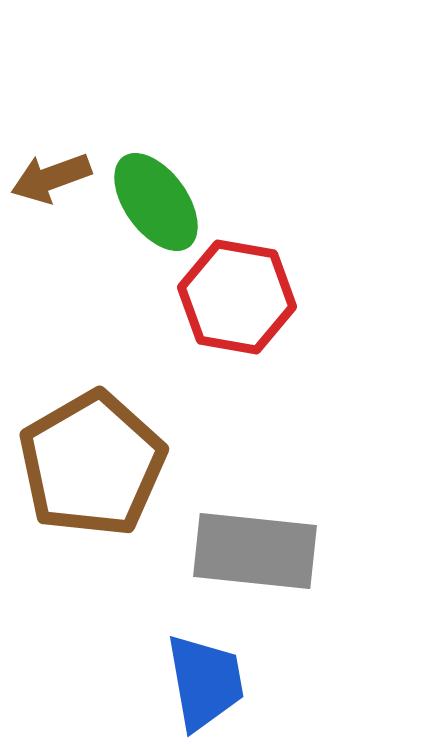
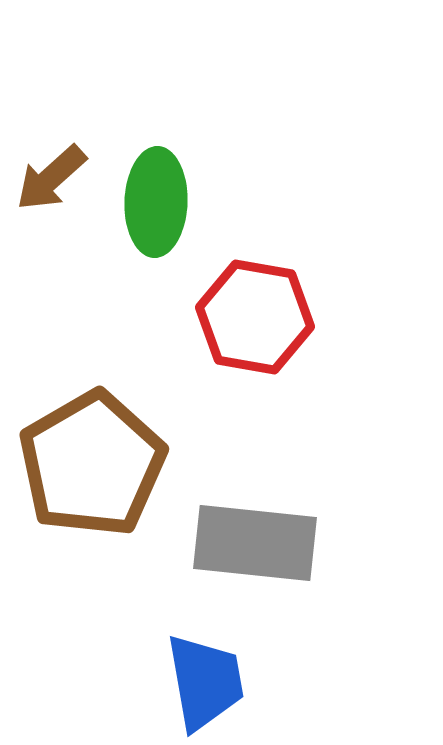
brown arrow: rotated 22 degrees counterclockwise
green ellipse: rotated 38 degrees clockwise
red hexagon: moved 18 px right, 20 px down
gray rectangle: moved 8 px up
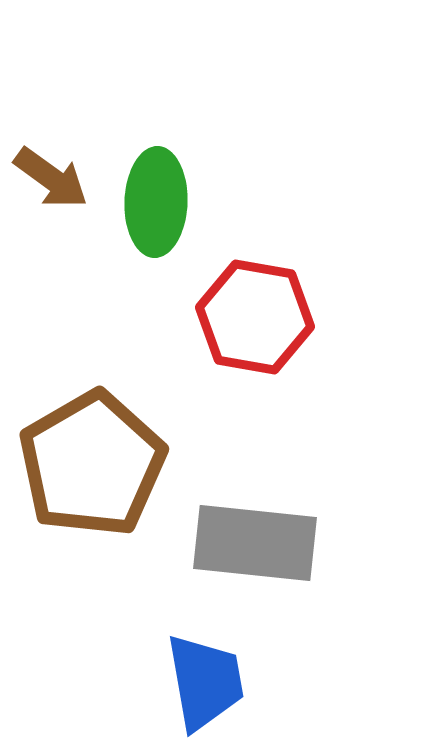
brown arrow: rotated 102 degrees counterclockwise
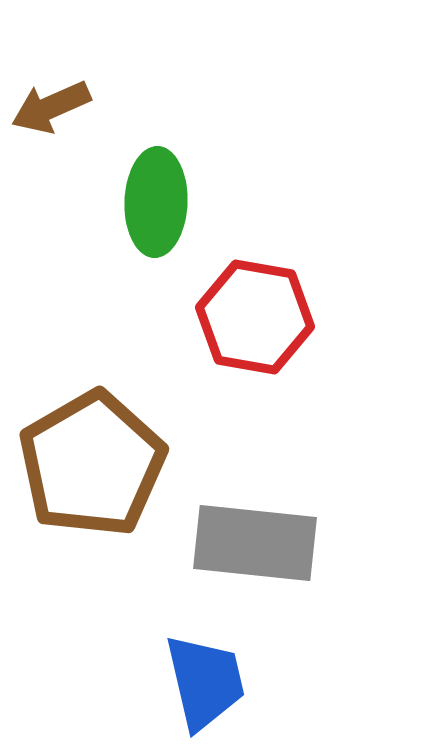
brown arrow: moved 71 px up; rotated 120 degrees clockwise
blue trapezoid: rotated 3 degrees counterclockwise
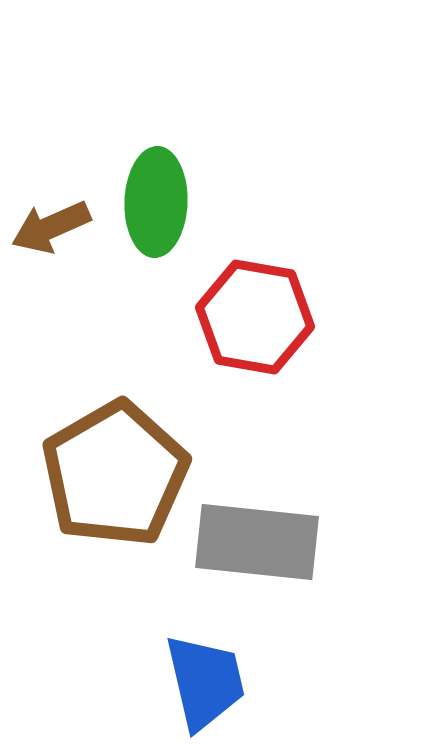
brown arrow: moved 120 px down
brown pentagon: moved 23 px right, 10 px down
gray rectangle: moved 2 px right, 1 px up
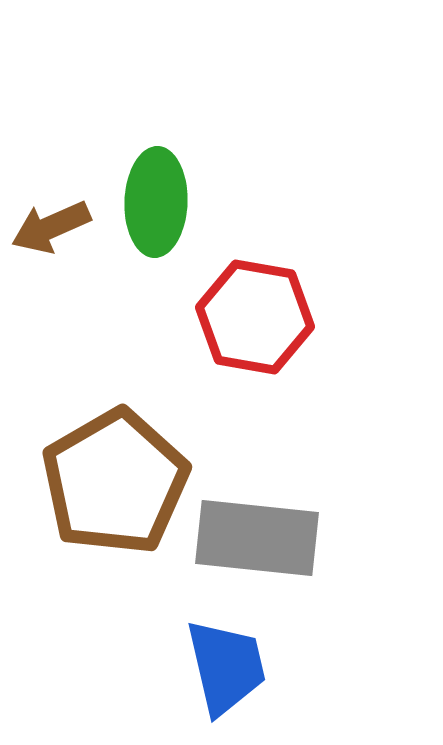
brown pentagon: moved 8 px down
gray rectangle: moved 4 px up
blue trapezoid: moved 21 px right, 15 px up
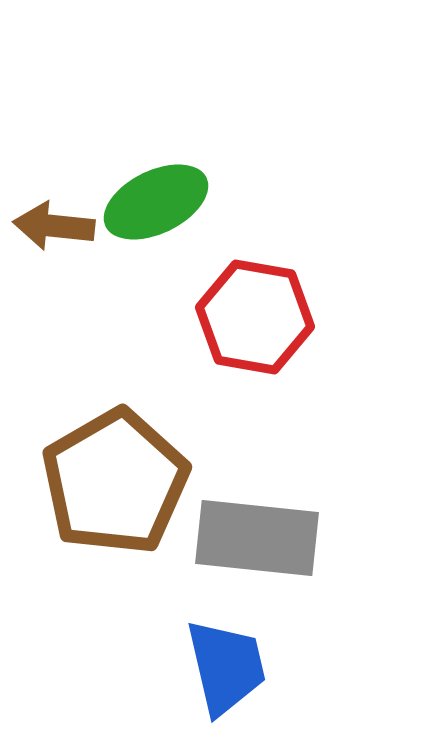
green ellipse: rotated 62 degrees clockwise
brown arrow: moved 3 px right, 1 px up; rotated 30 degrees clockwise
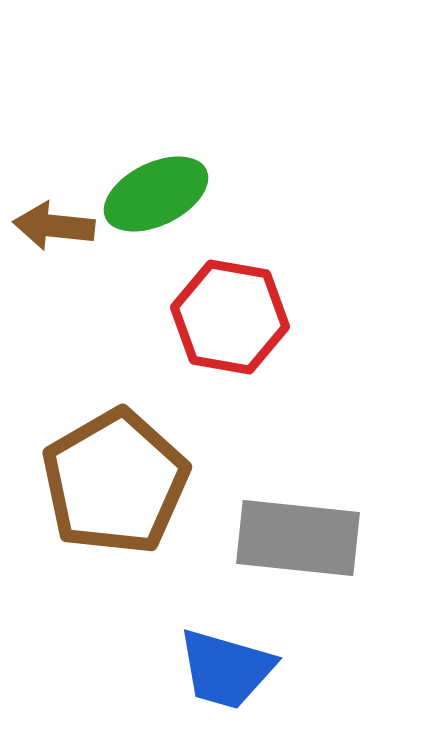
green ellipse: moved 8 px up
red hexagon: moved 25 px left
gray rectangle: moved 41 px right
blue trapezoid: moved 2 px down; rotated 119 degrees clockwise
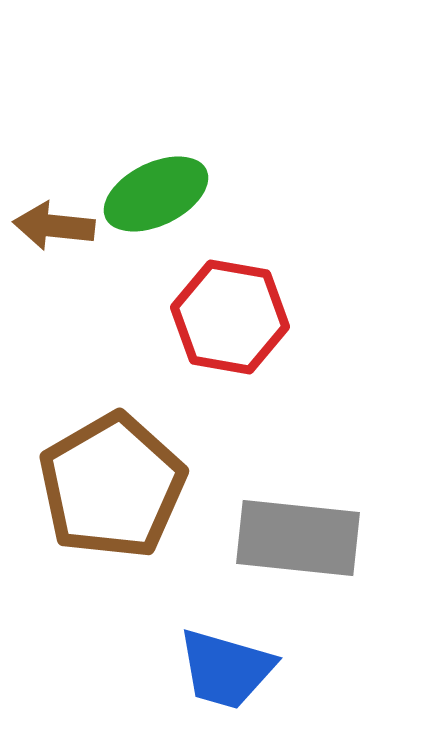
brown pentagon: moved 3 px left, 4 px down
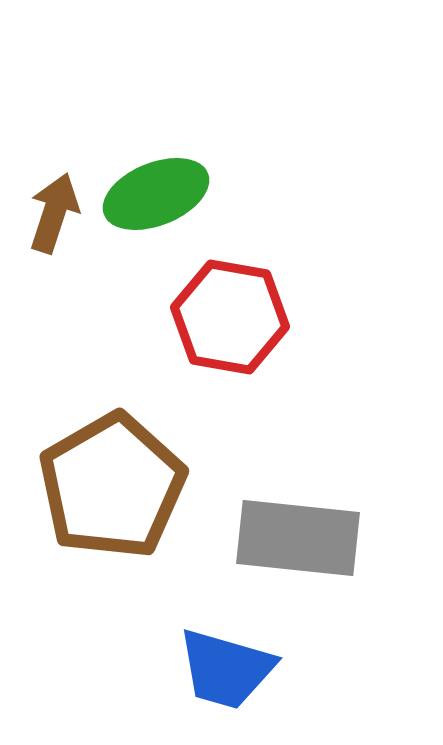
green ellipse: rotated 4 degrees clockwise
brown arrow: moved 13 px up; rotated 102 degrees clockwise
